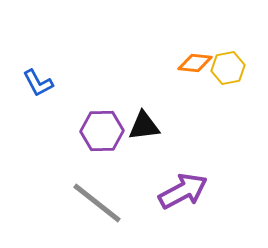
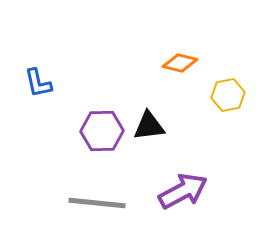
orange diamond: moved 15 px left; rotated 8 degrees clockwise
yellow hexagon: moved 27 px down
blue L-shape: rotated 16 degrees clockwise
black triangle: moved 5 px right
gray line: rotated 32 degrees counterclockwise
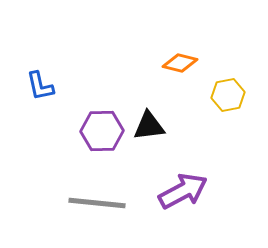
blue L-shape: moved 2 px right, 3 px down
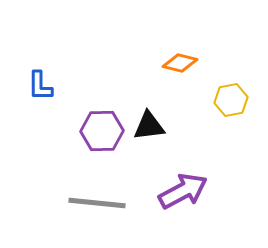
blue L-shape: rotated 12 degrees clockwise
yellow hexagon: moved 3 px right, 5 px down
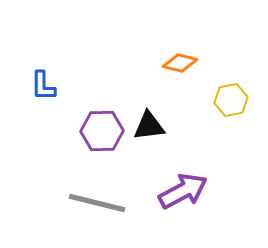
blue L-shape: moved 3 px right
gray line: rotated 8 degrees clockwise
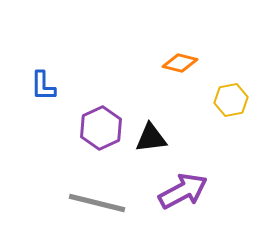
black triangle: moved 2 px right, 12 px down
purple hexagon: moved 1 px left, 3 px up; rotated 24 degrees counterclockwise
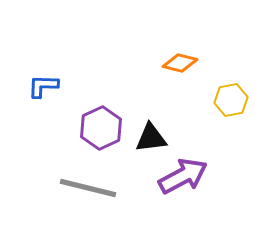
blue L-shape: rotated 92 degrees clockwise
purple arrow: moved 15 px up
gray line: moved 9 px left, 15 px up
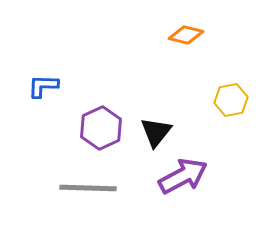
orange diamond: moved 6 px right, 28 px up
black triangle: moved 5 px right, 6 px up; rotated 44 degrees counterclockwise
gray line: rotated 12 degrees counterclockwise
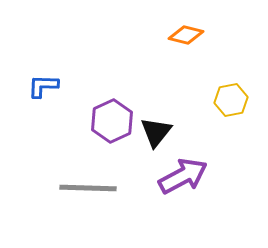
purple hexagon: moved 11 px right, 7 px up
